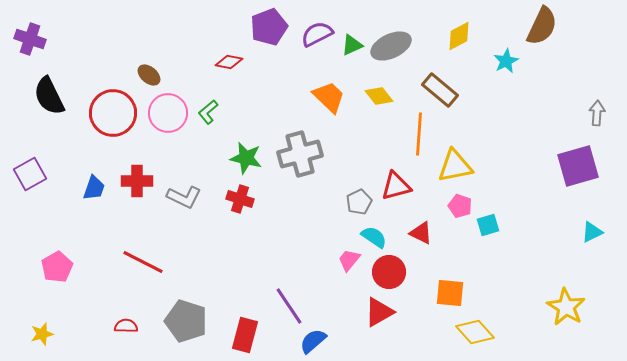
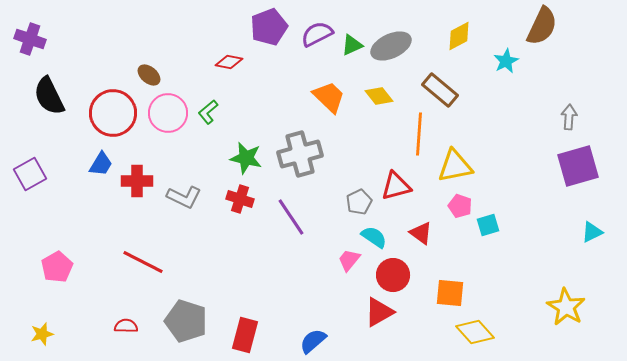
gray arrow at (597, 113): moved 28 px left, 4 px down
blue trapezoid at (94, 188): moved 7 px right, 24 px up; rotated 12 degrees clockwise
red triangle at (421, 233): rotated 10 degrees clockwise
red circle at (389, 272): moved 4 px right, 3 px down
purple line at (289, 306): moved 2 px right, 89 px up
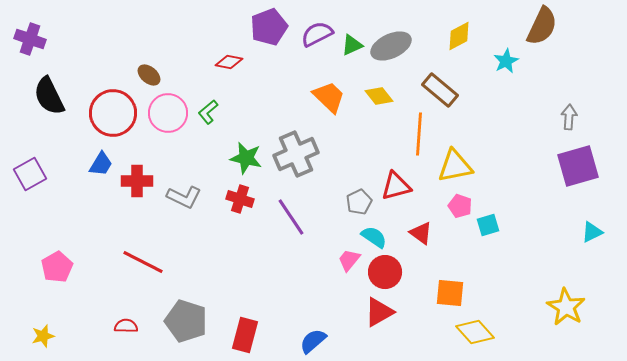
gray cross at (300, 154): moved 4 px left; rotated 9 degrees counterclockwise
red circle at (393, 275): moved 8 px left, 3 px up
yellow star at (42, 334): moved 1 px right, 2 px down
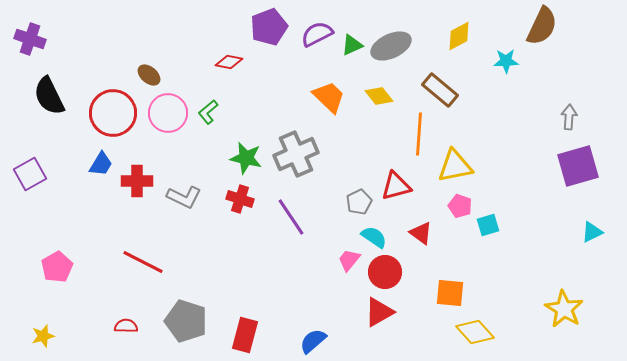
cyan star at (506, 61): rotated 25 degrees clockwise
yellow star at (566, 307): moved 2 px left, 2 px down
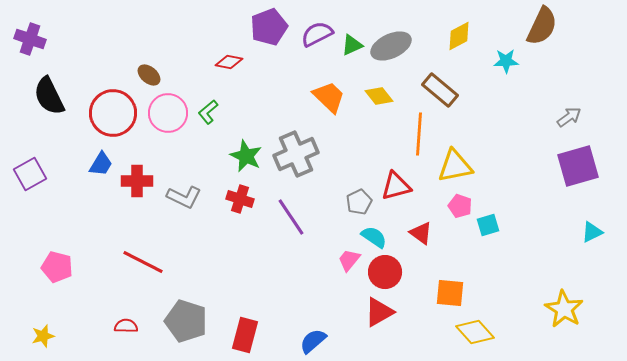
gray arrow at (569, 117): rotated 50 degrees clockwise
green star at (246, 158): moved 2 px up; rotated 12 degrees clockwise
pink pentagon at (57, 267): rotated 28 degrees counterclockwise
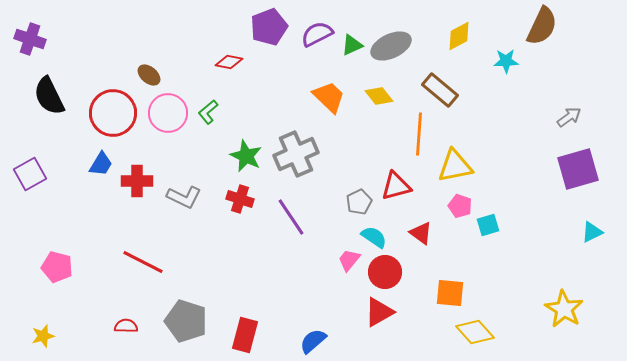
purple square at (578, 166): moved 3 px down
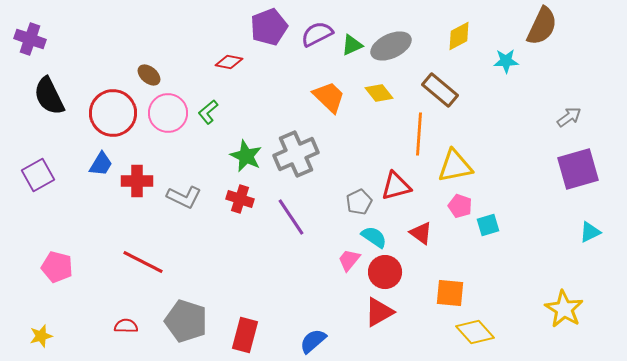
yellow diamond at (379, 96): moved 3 px up
purple square at (30, 174): moved 8 px right, 1 px down
cyan triangle at (592, 232): moved 2 px left
yellow star at (43, 336): moved 2 px left
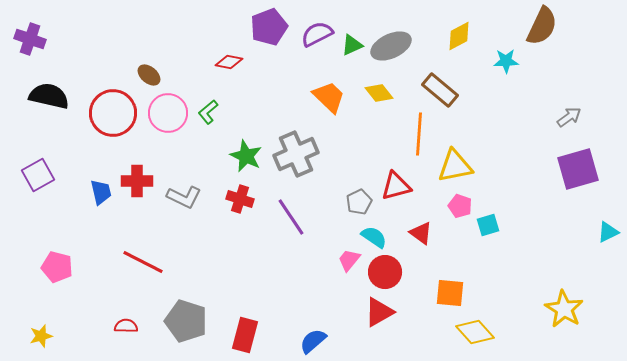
black semicircle at (49, 96): rotated 129 degrees clockwise
blue trapezoid at (101, 164): moved 28 px down; rotated 44 degrees counterclockwise
cyan triangle at (590, 232): moved 18 px right
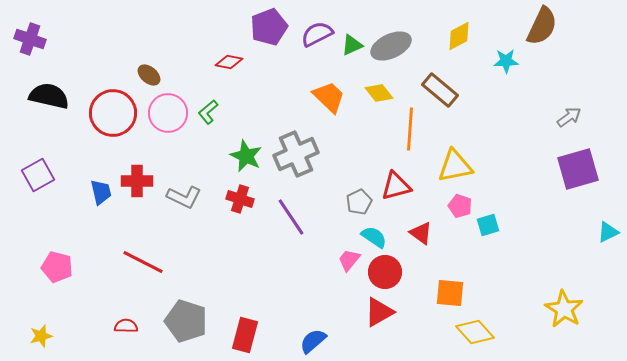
orange line at (419, 134): moved 9 px left, 5 px up
